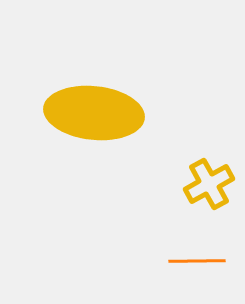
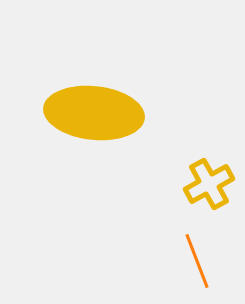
orange line: rotated 70 degrees clockwise
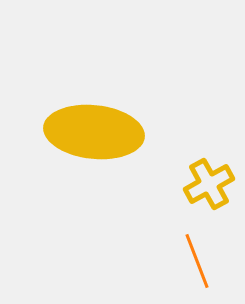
yellow ellipse: moved 19 px down
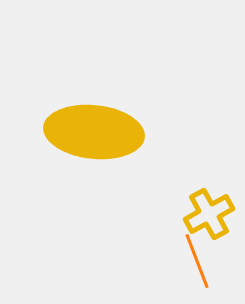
yellow cross: moved 30 px down
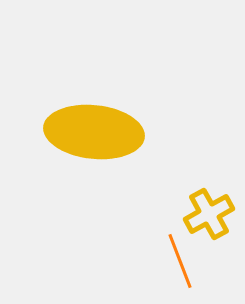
orange line: moved 17 px left
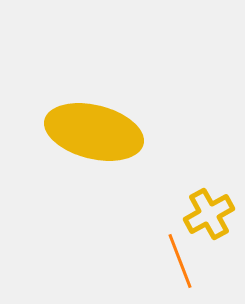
yellow ellipse: rotated 8 degrees clockwise
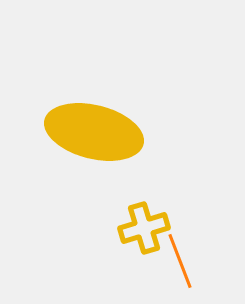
yellow cross: moved 65 px left, 14 px down; rotated 12 degrees clockwise
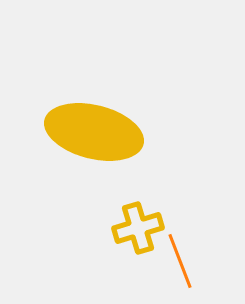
yellow cross: moved 6 px left
